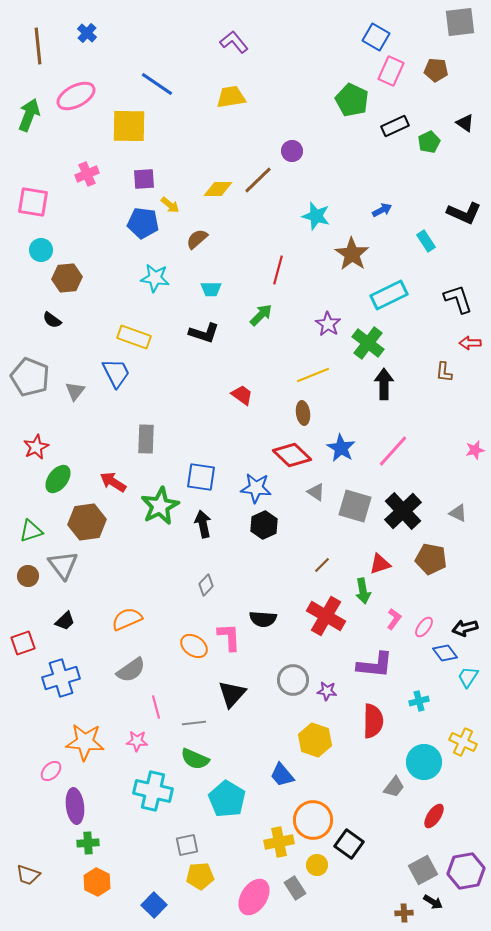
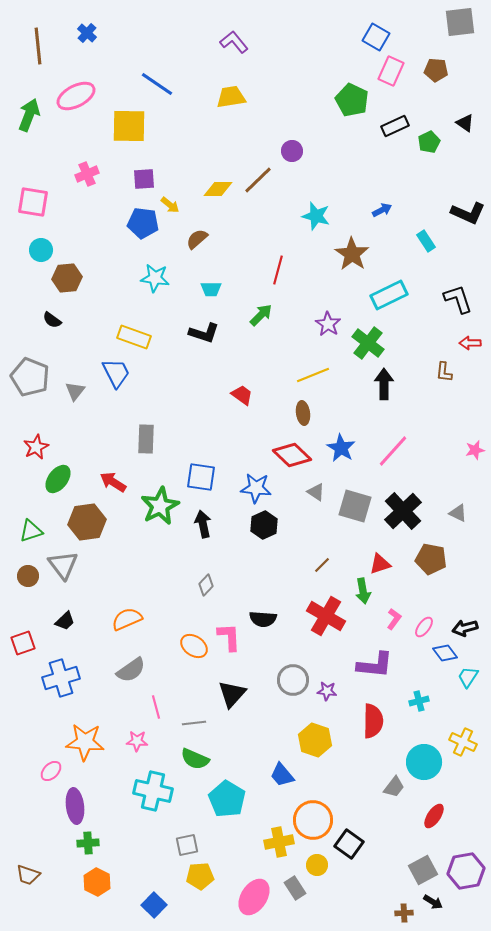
black L-shape at (464, 213): moved 4 px right
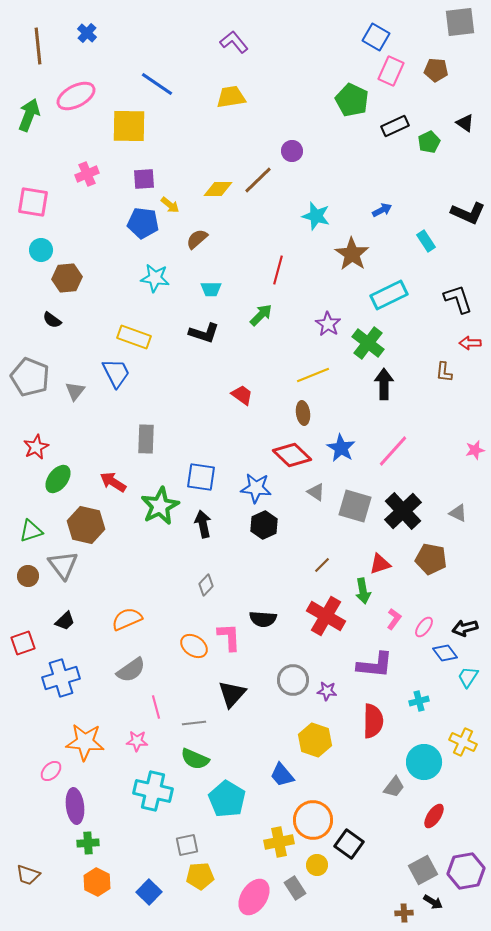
brown hexagon at (87, 522): moved 1 px left, 3 px down; rotated 21 degrees clockwise
blue square at (154, 905): moved 5 px left, 13 px up
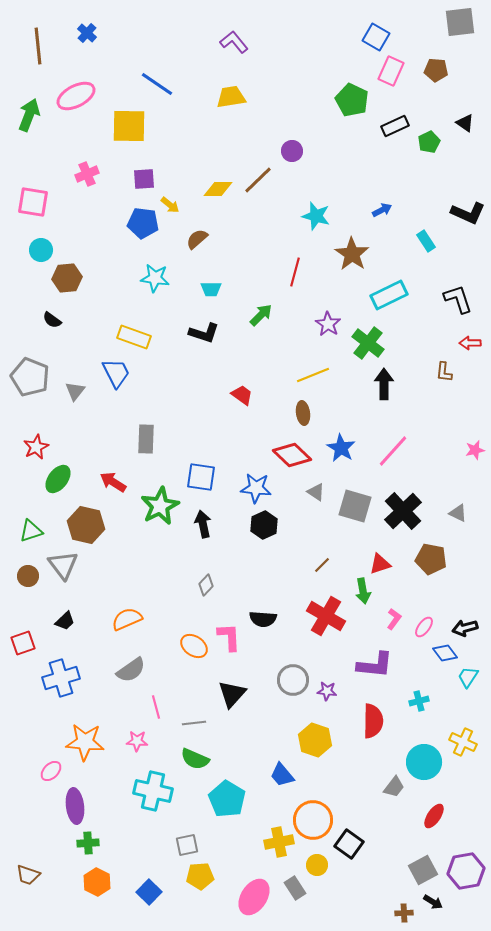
red line at (278, 270): moved 17 px right, 2 px down
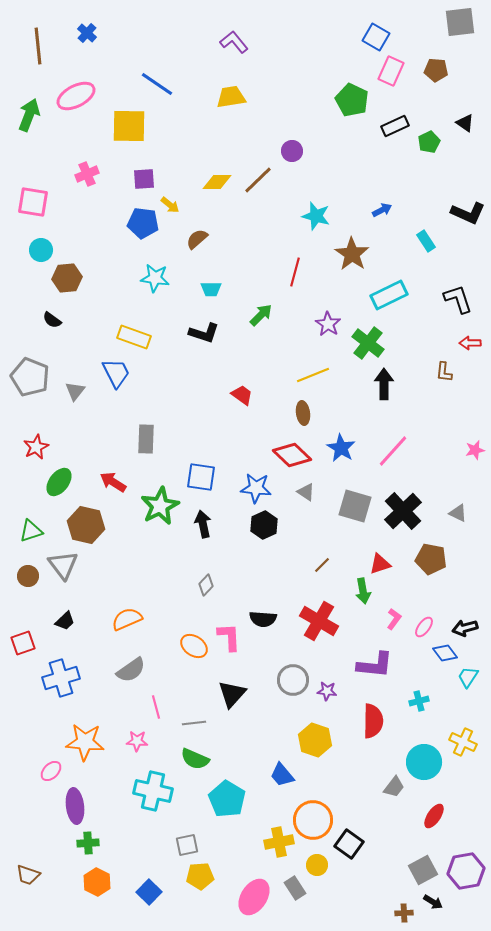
yellow diamond at (218, 189): moved 1 px left, 7 px up
green ellipse at (58, 479): moved 1 px right, 3 px down
gray triangle at (316, 492): moved 10 px left
red cross at (326, 616): moved 7 px left, 5 px down
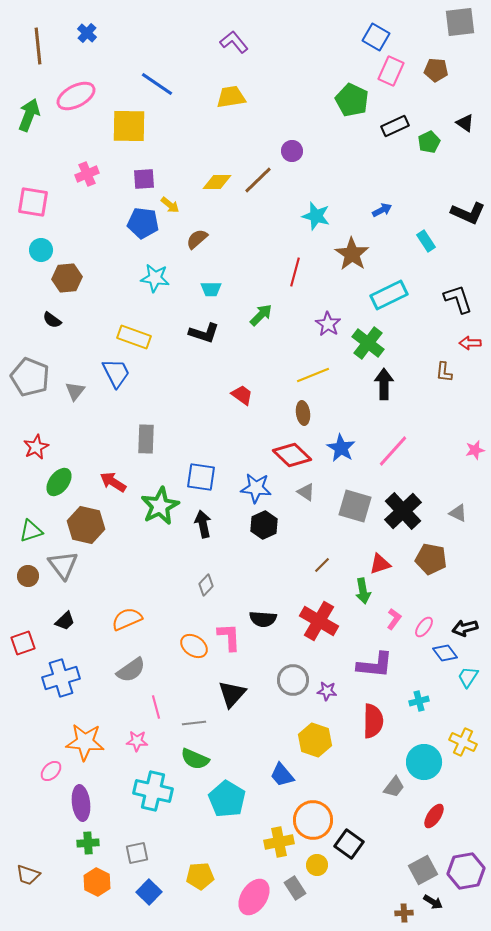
purple ellipse at (75, 806): moved 6 px right, 3 px up
gray square at (187, 845): moved 50 px left, 8 px down
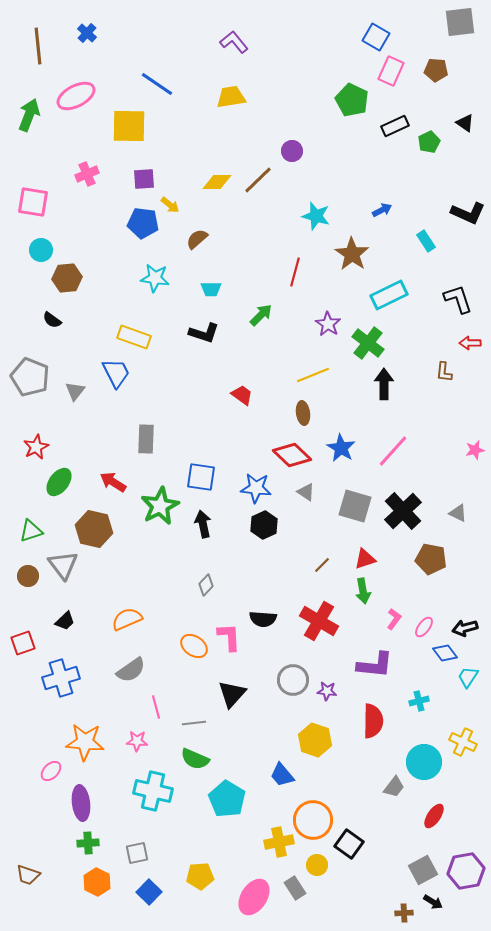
brown hexagon at (86, 525): moved 8 px right, 4 px down
red triangle at (380, 564): moved 15 px left, 5 px up
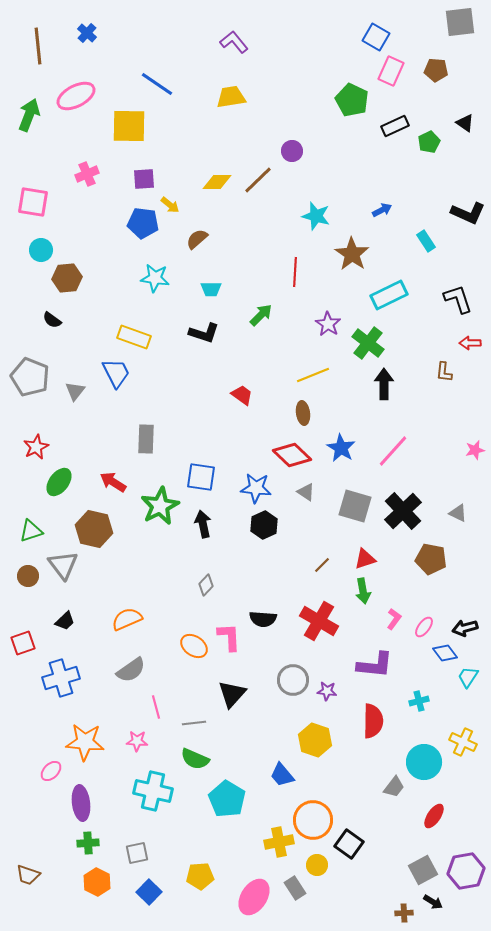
red line at (295, 272): rotated 12 degrees counterclockwise
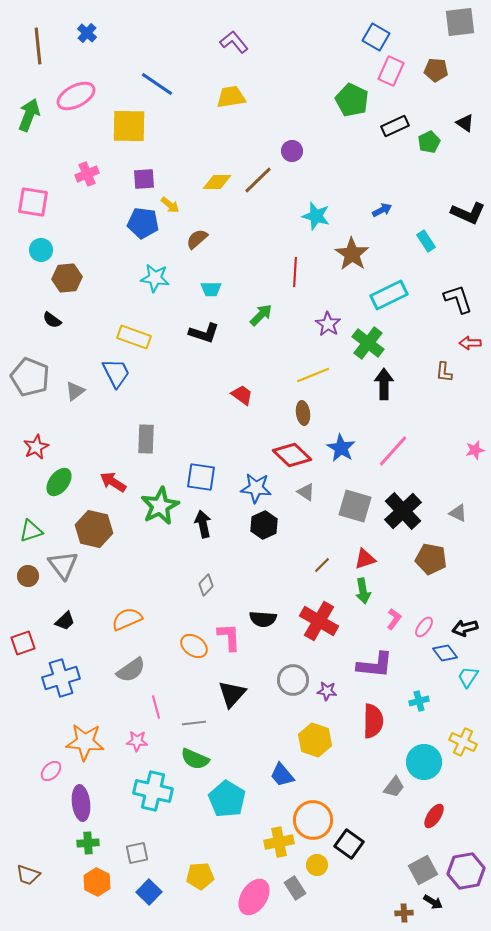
gray triangle at (75, 391): rotated 15 degrees clockwise
